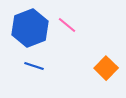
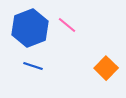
blue line: moved 1 px left
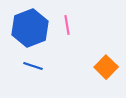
pink line: rotated 42 degrees clockwise
orange square: moved 1 px up
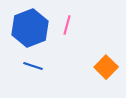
pink line: rotated 24 degrees clockwise
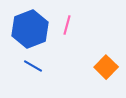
blue hexagon: moved 1 px down
blue line: rotated 12 degrees clockwise
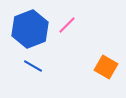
pink line: rotated 30 degrees clockwise
orange square: rotated 15 degrees counterclockwise
